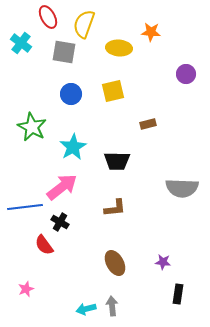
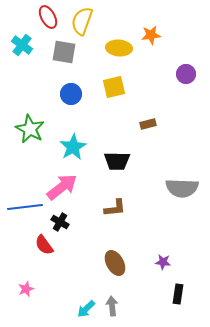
yellow semicircle: moved 2 px left, 3 px up
orange star: moved 3 px down; rotated 12 degrees counterclockwise
cyan cross: moved 1 px right, 2 px down
yellow square: moved 1 px right, 4 px up
green star: moved 2 px left, 2 px down
cyan arrow: rotated 30 degrees counterclockwise
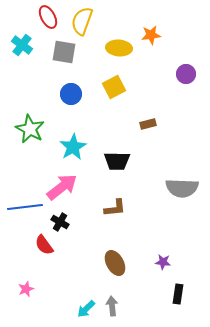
yellow square: rotated 15 degrees counterclockwise
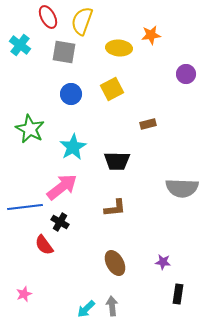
cyan cross: moved 2 px left
yellow square: moved 2 px left, 2 px down
pink star: moved 2 px left, 5 px down
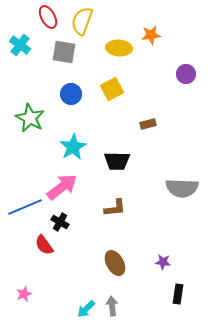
green star: moved 11 px up
blue line: rotated 16 degrees counterclockwise
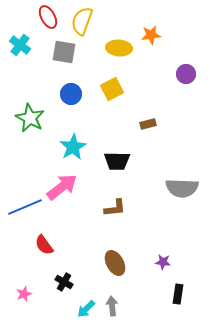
black cross: moved 4 px right, 60 px down
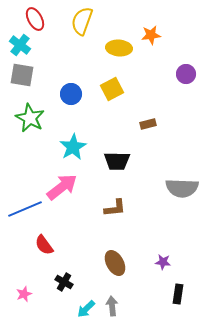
red ellipse: moved 13 px left, 2 px down
gray square: moved 42 px left, 23 px down
blue line: moved 2 px down
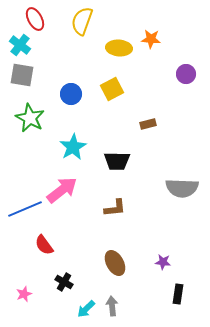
orange star: moved 4 px down; rotated 12 degrees clockwise
pink arrow: moved 3 px down
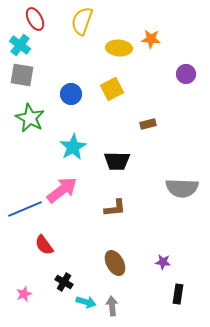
cyan arrow: moved 7 px up; rotated 120 degrees counterclockwise
